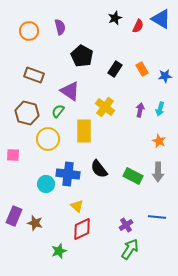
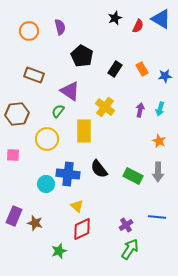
brown hexagon: moved 10 px left, 1 px down; rotated 20 degrees counterclockwise
yellow circle: moved 1 px left
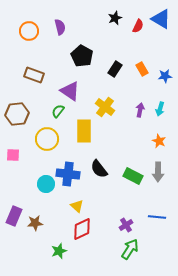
brown star: rotated 21 degrees counterclockwise
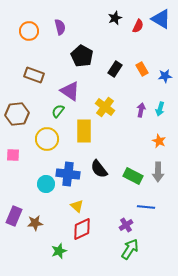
purple arrow: moved 1 px right
blue line: moved 11 px left, 10 px up
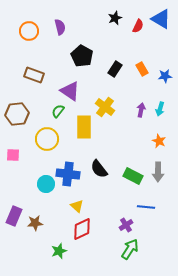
yellow rectangle: moved 4 px up
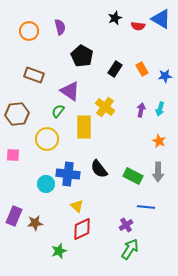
red semicircle: rotated 72 degrees clockwise
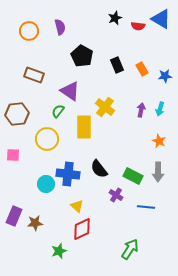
black rectangle: moved 2 px right, 4 px up; rotated 56 degrees counterclockwise
purple cross: moved 10 px left, 30 px up; rotated 24 degrees counterclockwise
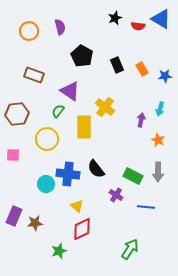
purple arrow: moved 10 px down
orange star: moved 1 px left, 1 px up
black semicircle: moved 3 px left
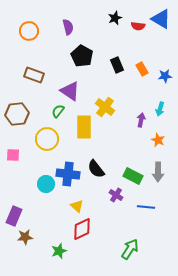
purple semicircle: moved 8 px right
brown star: moved 10 px left, 14 px down
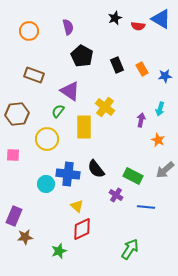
gray arrow: moved 7 px right, 2 px up; rotated 48 degrees clockwise
